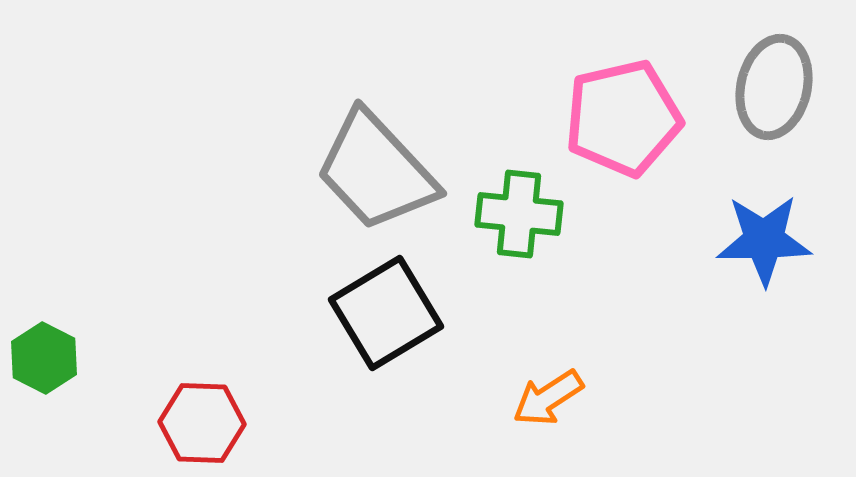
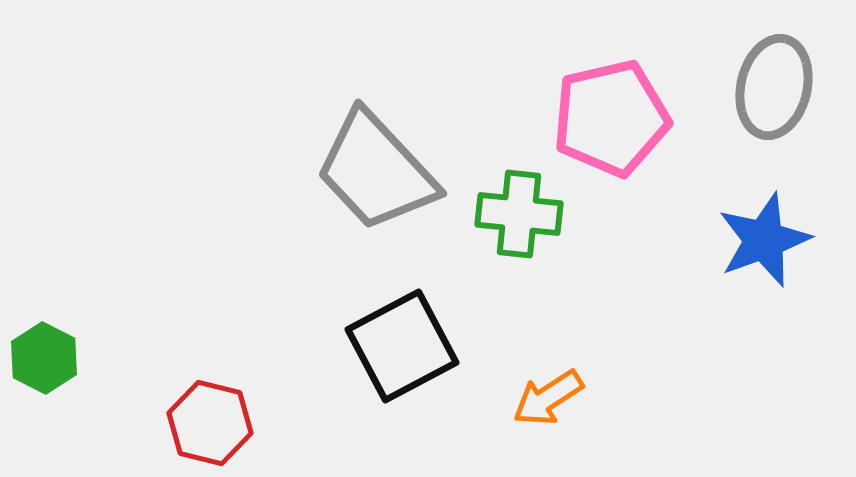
pink pentagon: moved 12 px left
blue star: rotated 20 degrees counterclockwise
black square: moved 16 px right, 33 px down; rotated 3 degrees clockwise
red hexagon: moved 8 px right; rotated 12 degrees clockwise
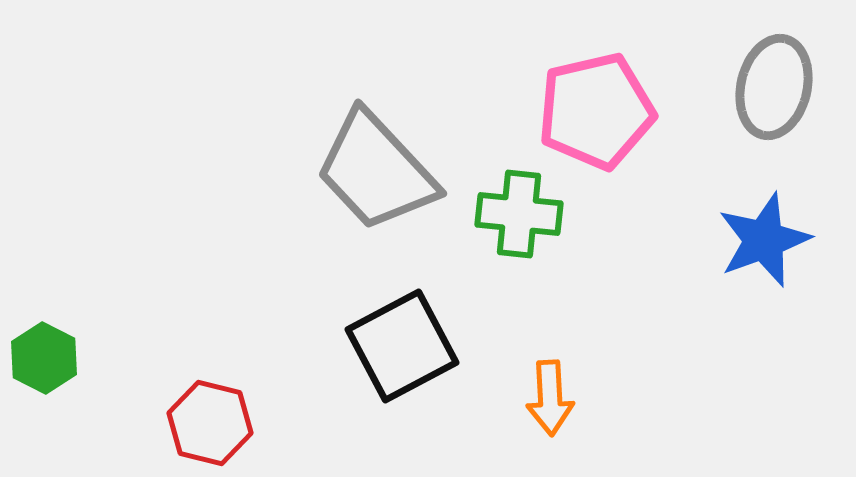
pink pentagon: moved 15 px left, 7 px up
orange arrow: moved 2 px right; rotated 60 degrees counterclockwise
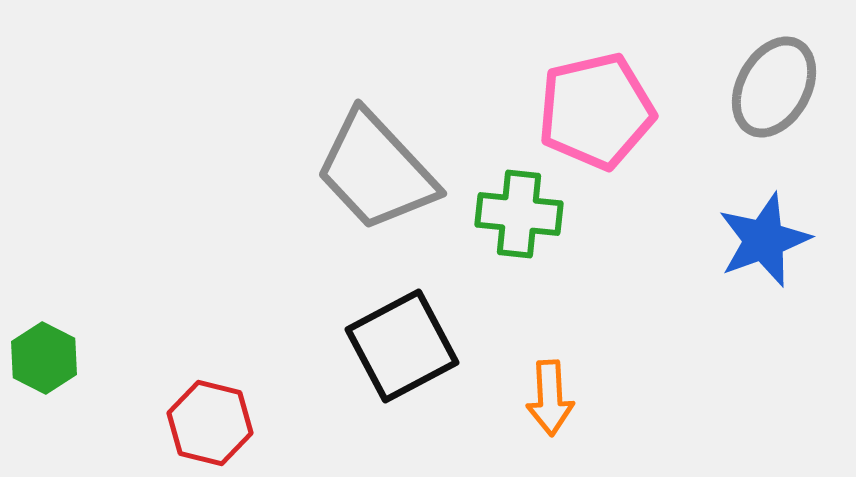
gray ellipse: rotated 16 degrees clockwise
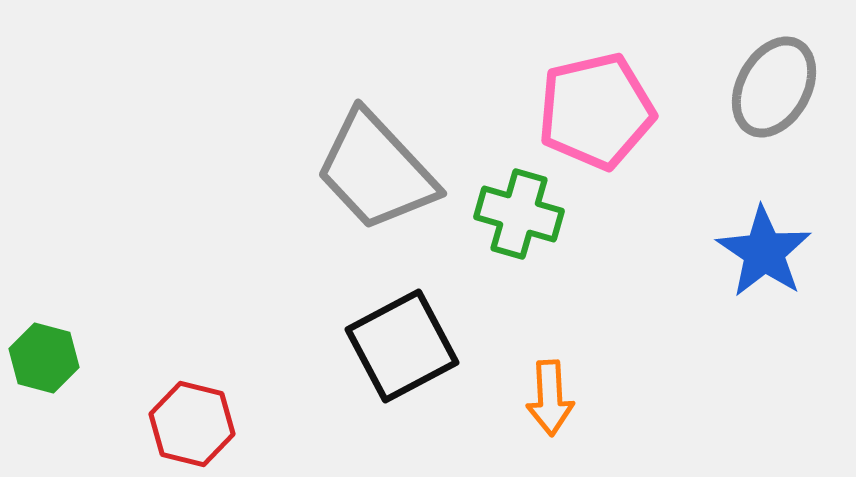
green cross: rotated 10 degrees clockwise
blue star: moved 12 px down; rotated 18 degrees counterclockwise
green hexagon: rotated 12 degrees counterclockwise
red hexagon: moved 18 px left, 1 px down
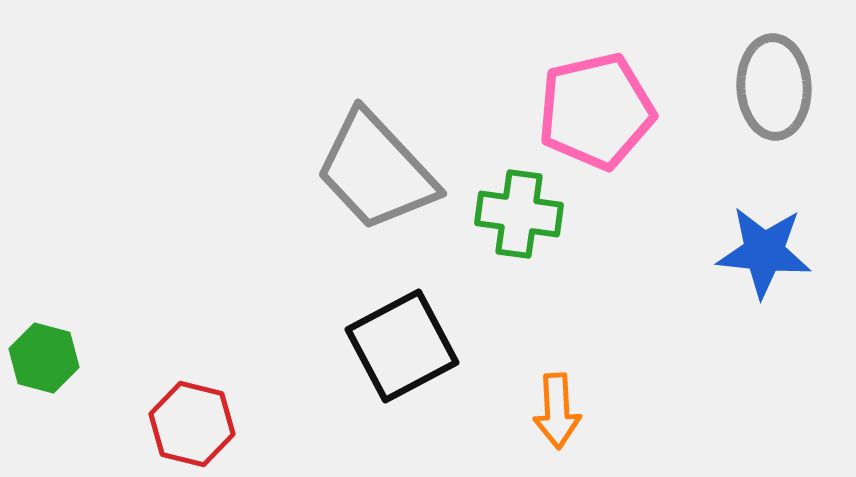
gray ellipse: rotated 32 degrees counterclockwise
green cross: rotated 8 degrees counterclockwise
blue star: rotated 28 degrees counterclockwise
orange arrow: moved 7 px right, 13 px down
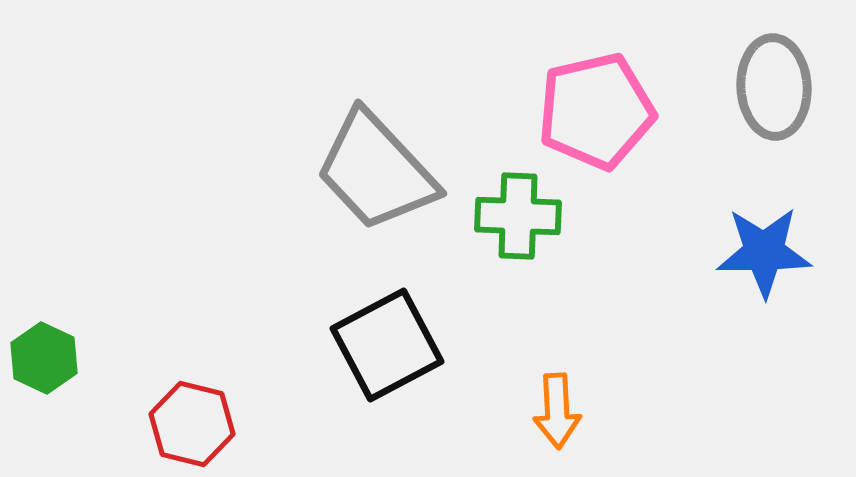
green cross: moved 1 px left, 2 px down; rotated 6 degrees counterclockwise
blue star: rotated 6 degrees counterclockwise
black square: moved 15 px left, 1 px up
green hexagon: rotated 10 degrees clockwise
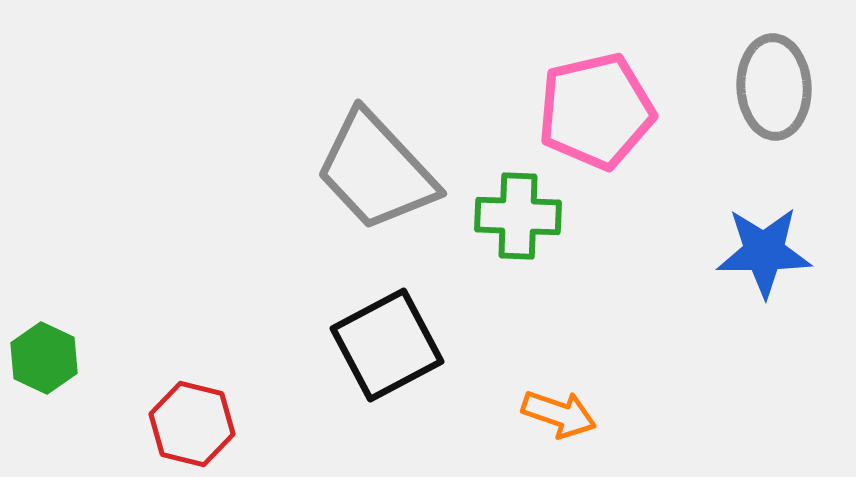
orange arrow: moved 2 px right, 3 px down; rotated 68 degrees counterclockwise
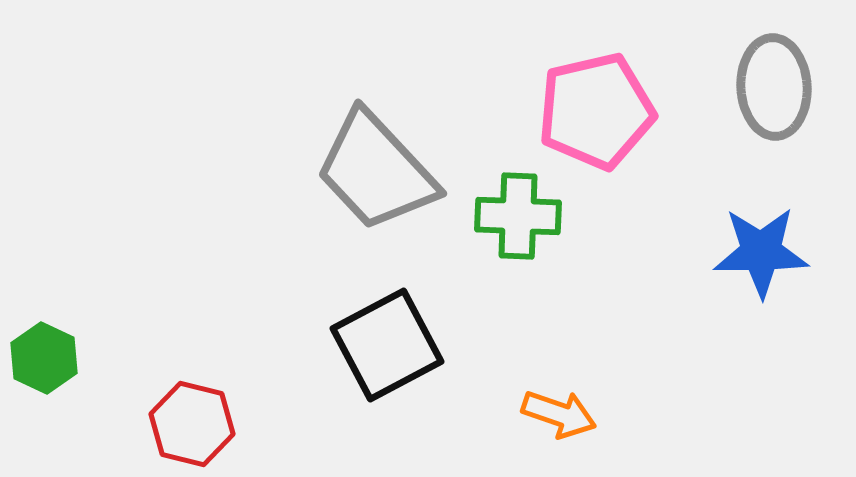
blue star: moved 3 px left
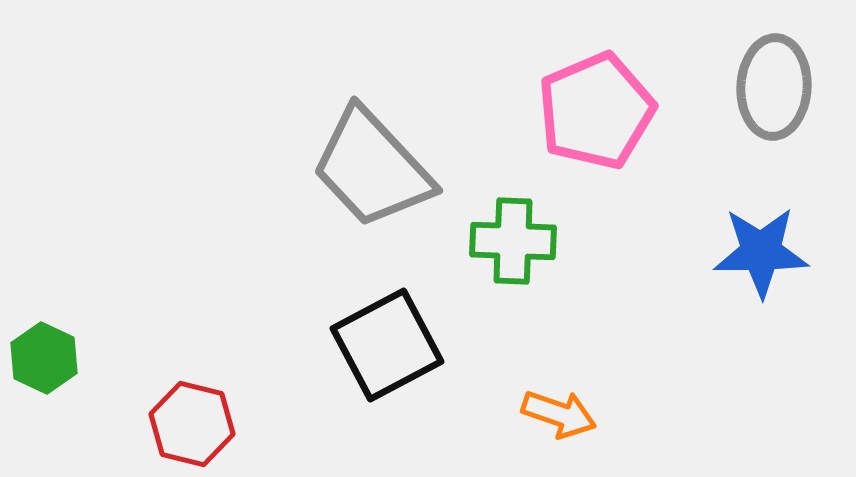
gray ellipse: rotated 6 degrees clockwise
pink pentagon: rotated 10 degrees counterclockwise
gray trapezoid: moved 4 px left, 3 px up
green cross: moved 5 px left, 25 px down
